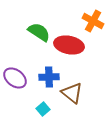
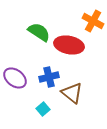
blue cross: rotated 12 degrees counterclockwise
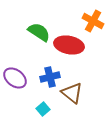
blue cross: moved 1 px right
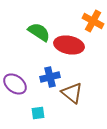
purple ellipse: moved 6 px down
cyan square: moved 5 px left, 4 px down; rotated 32 degrees clockwise
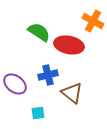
blue cross: moved 2 px left, 2 px up
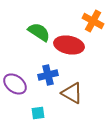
brown triangle: rotated 10 degrees counterclockwise
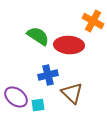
green semicircle: moved 1 px left, 4 px down
red ellipse: rotated 8 degrees counterclockwise
purple ellipse: moved 1 px right, 13 px down
brown triangle: rotated 15 degrees clockwise
cyan square: moved 8 px up
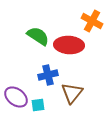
orange cross: moved 1 px left
brown triangle: rotated 25 degrees clockwise
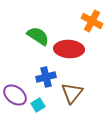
red ellipse: moved 4 px down
blue cross: moved 2 px left, 2 px down
purple ellipse: moved 1 px left, 2 px up
cyan square: rotated 24 degrees counterclockwise
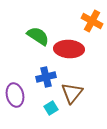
purple ellipse: rotated 40 degrees clockwise
cyan square: moved 13 px right, 3 px down
